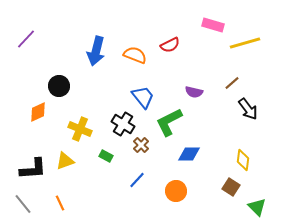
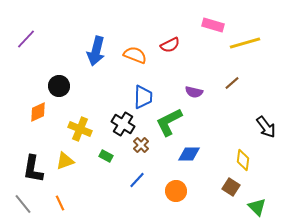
blue trapezoid: rotated 40 degrees clockwise
black arrow: moved 18 px right, 18 px down
black L-shape: rotated 104 degrees clockwise
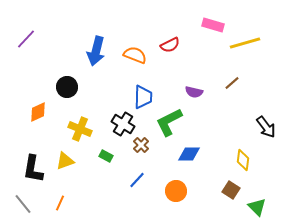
black circle: moved 8 px right, 1 px down
brown square: moved 3 px down
orange line: rotated 49 degrees clockwise
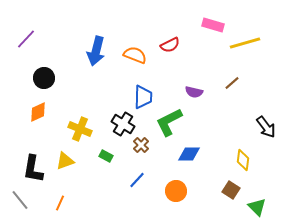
black circle: moved 23 px left, 9 px up
gray line: moved 3 px left, 4 px up
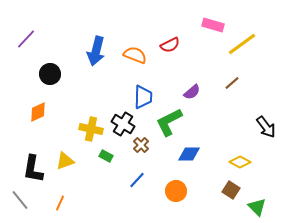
yellow line: moved 3 px left, 1 px down; rotated 20 degrees counterclockwise
black circle: moved 6 px right, 4 px up
purple semicircle: moved 2 px left; rotated 54 degrees counterclockwise
yellow cross: moved 11 px right; rotated 10 degrees counterclockwise
yellow diamond: moved 3 px left, 2 px down; rotated 70 degrees counterclockwise
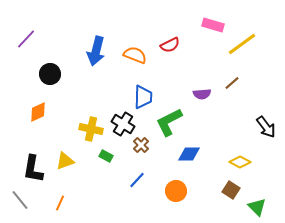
purple semicircle: moved 10 px right, 2 px down; rotated 36 degrees clockwise
